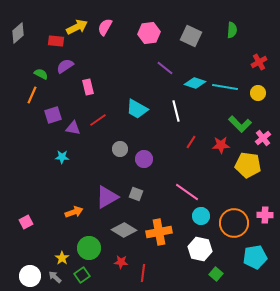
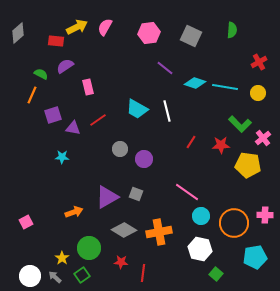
white line at (176, 111): moved 9 px left
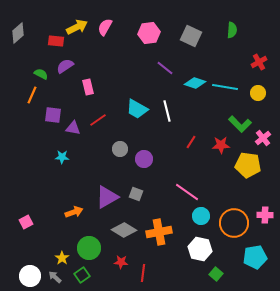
purple square at (53, 115): rotated 24 degrees clockwise
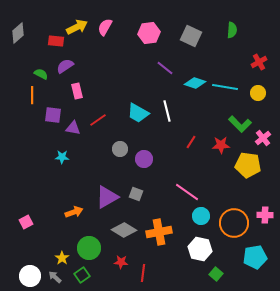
pink rectangle at (88, 87): moved 11 px left, 4 px down
orange line at (32, 95): rotated 24 degrees counterclockwise
cyan trapezoid at (137, 109): moved 1 px right, 4 px down
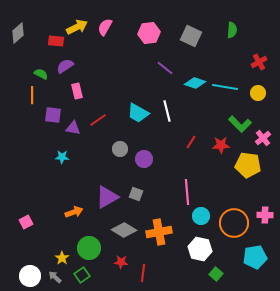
pink line at (187, 192): rotated 50 degrees clockwise
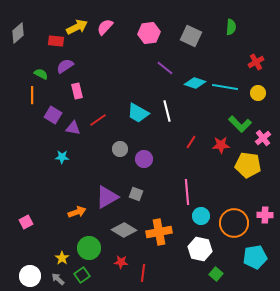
pink semicircle at (105, 27): rotated 12 degrees clockwise
green semicircle at (232, 30): moved 1 px left, 3 px up
red cross at (259, 62): moved 3 px left
purple square at (53, 115): rotated 24 degrees clockwise
orange arrow at (74, 212): moved 3 px right
gray arrow at (55, 277): moved 3 px right, 2 px down
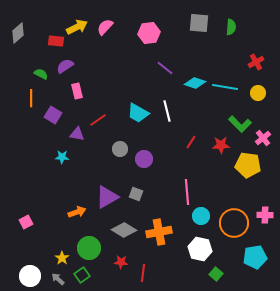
gray square at (191, 36): moved 8 px right, 13 px up; rotated 20 degrees counterclockwise
orange line at (32, 95): moved 1 px left, 3 px down
purple triangle at (73, 128): moved 4 px right, 6 px down
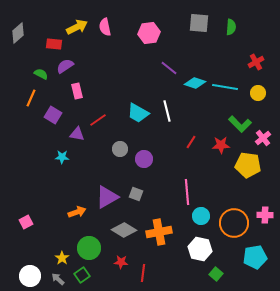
pink semicircle at (105, 27): rotated 54 degrees counterclockwise
red rectangle at (56, 41): moved 2 px left, 3 px down
purple line at (165, 68): moved 4 px right
orange line at (31, 98): rotated 24 degrees clockwise
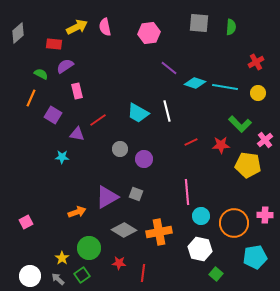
pink cross at (263, 138): moved 2 px right, 2 px down
red line at (191, 142): rotated 32 degrees clockwise
red star at (121, 262): moved 2 px left, 1 px down
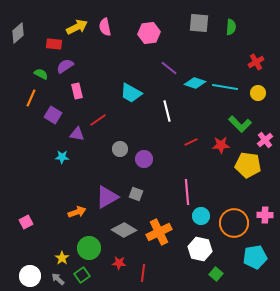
cyan trapezoid at (138, 113): moved 7 px left, 20 px up
orange cross at (159, 232): rotated 15 degrees counterclockwise
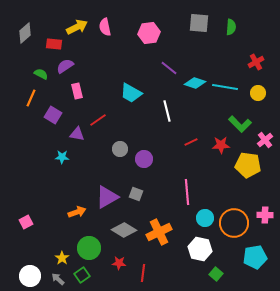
gray diamond at (18, 33): moved 7 px right
cyan circle at (201, 216): moved 4 px right, 2 px down
